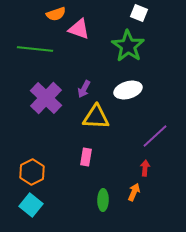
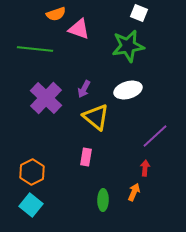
green star: rotated 28 degrees clockwise
yellow triangle: rotated 36 degrees clockwise
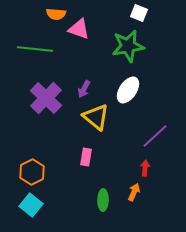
orange semicircle: rotated 24 degrees clockwise
white ellipse: rotated 40 degrees counterclockwise
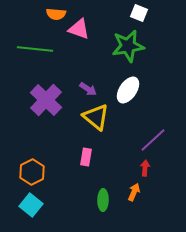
purple arrow: moved 4 px right; rotated 84 degrees counterclockwise
purple cross: moved 2 px down
purple line: moved 2 px left, 4 px down
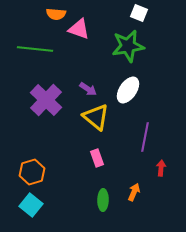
purple line: moved 8 px left, 3 px up; rotated 36 degrees counterclockwise
pink rectangle: moved 11 px right, 1 px down; rotated 30 degrees counterclockwise
red arrow: moved 16 px right
orange hexagon: rotated 10 degrees clockwise
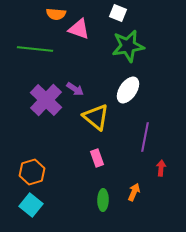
white square: moved 21 px left
purple arrow: moved 13 px left
